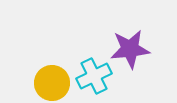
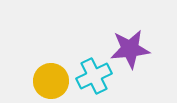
yellow circle: moved 1 px left, 2 px up
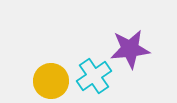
cyan cross: rotated 8 degrees counterclockwise
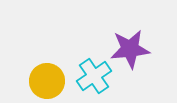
yellow circle: moved 4 px left
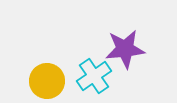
purple star: moved 5 px left
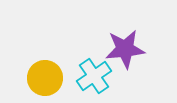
yellow circle: moved 2 px left, 3 px up
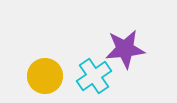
yellow circle: moved 2 px up
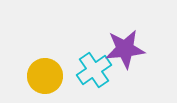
cyan cross: moved 6 px up
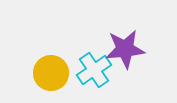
yellow circle: moved 6 px right, 3 px up
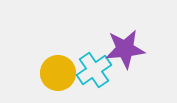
yellow circle: moved 7 px right
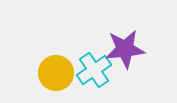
yellow circle: moved 2 px left
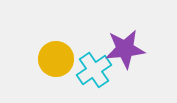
yellow circle: moved 14 px up
